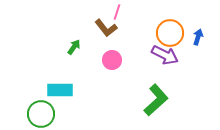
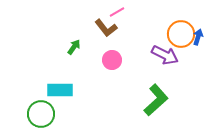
pink line: rotated 42 degrees clockwise
orange circle: moved 11 px right, 1 px down
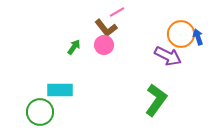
blue arrow: rotated 35 degrees counterclockwise
purple arrow: moved 3 px right, 1 px down
pink circle: moved 8 px left, 15 px up
green L-shape: rotated 12 degrees counterclockwise
green circle: moved 1 px left, 2 px up
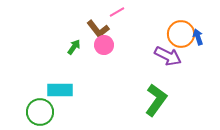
brown L-shape: moved 8 px left, 1 px down
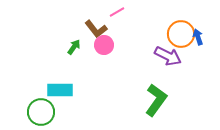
brown L-shape: moved 2 px left
green circle: moved 1 px right
